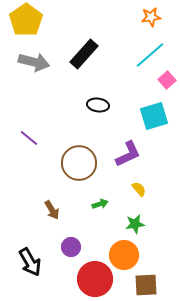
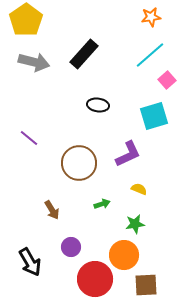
yellow semicircle: rotated 28 degrees counterclockwise
green arrow: moved 2 px right
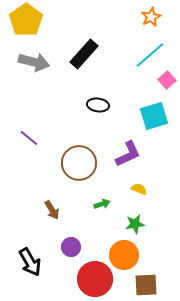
orange star: rotated 18 degrees counterclockwise
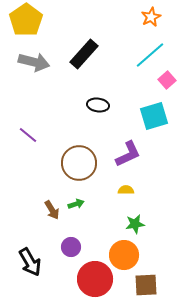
purple line: moved 1 px left, 3 px up
yellow semicircle: moved 13 px left, 1 px down; rotated 21 degrees counterclockwise
green arrow: moved 26 px left
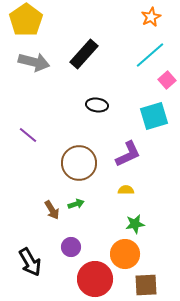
black ellipse: moved 1 px left
orange circle: moved 1 px right, 1 px up
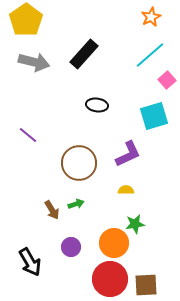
orange circle: moved 11 px left, 11 px up
red circle: moved 15 px right
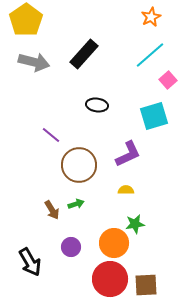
pink square: moved 1 px right
purple line: moved 23 px right
brown circle: moved 2 px down
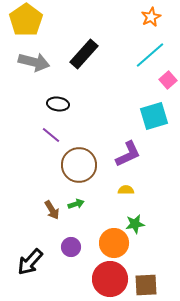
black ellipse: moved 39 px left, 1 px up
black arrow: rotated 72 degrees clockwise
